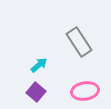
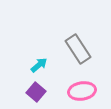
gray rectangle: moved 1 px left, 7 px down
pink ellipse: moved 3 px left
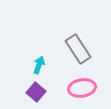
cyan arrow: rotated 30 degrees counterclockwise
pink ellipse: moved 3 px up
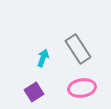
cyan arrow: moved 4 px right, 7 px up
purple square: moved 2 px left; rotated 18 degrees clockwise
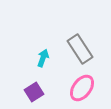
gray rectangle: moved 2 px right
pink ellipse: rotated 44 degrees counterclockwise
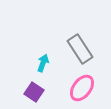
cyan arrow: moved 5 px down
purple square: rotated 24 degrees counterclockwise
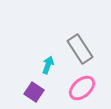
cyan arrow: moved 5 px right, 2 px down
pink ellipse: rotated 12 degrees clockwise
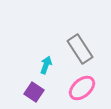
cyan arrow: moved 2 px left
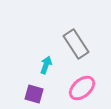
gray rectangle: moved 4 px left, 5 px up
purple square: moved 2 px down; rotated 18 degrees counterclockwise
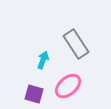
cyan arrow: moved 3 px left, 5 px up
pink ellipse: moved 14 px left, 2 px up
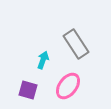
pink ellipse: rotated 12 degrees counterclockwise
purple square: moved 6 px left, 4 px up
